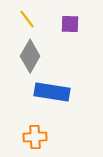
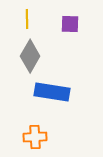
yellow line: rotated 36 degrees clockwise
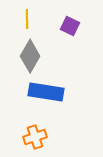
purple square: moved 2 px down; rotated 24 degrees clockwise
blue rectangle: moved 6 px left
orange cross: rotated 15 degrees counterclockwise
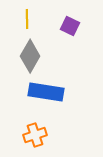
orange cross: moved 2 px up
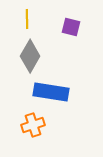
purple square: moved 1 px right, 1 px down; rotated 12 degrees counterclockwise
blue rectangle: moved 5 px right
orange cross: moved 2 px left, 10 px up
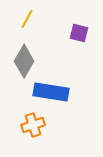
yellow line: rotated 30 degrees clockwise
purple square: moved 8 px right, 6 px down
gray diamond: moved 6 px left, 5 px down
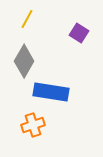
purple square: rotated 18 degrees clockwise
